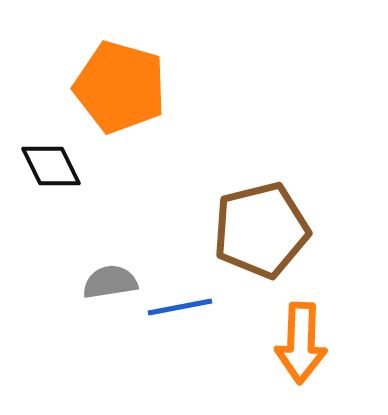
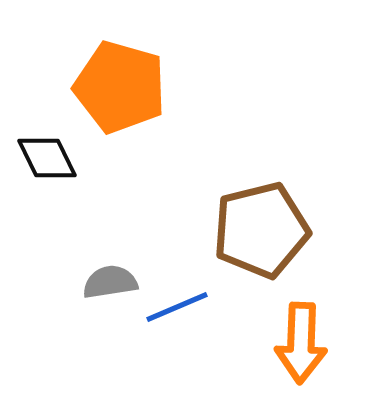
black diamond: moved 4 px left, 8 px up
blue line: moved 3 px left; rotated 12 degrees counterclockwise
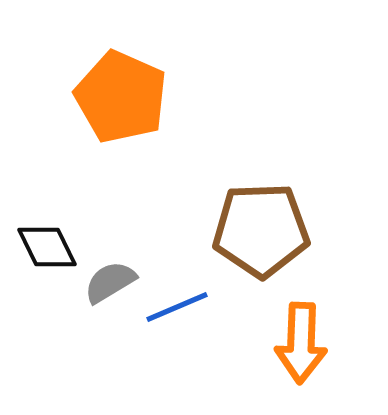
orange pentagon: moved 1 px right, 10 px down; rotated 8 degrees clockwise
black diamond: moved 89 px down
brown pentagon: rotated 12 degrees clockwise
gray semicircle: rotated 22 degrees counterclockwise
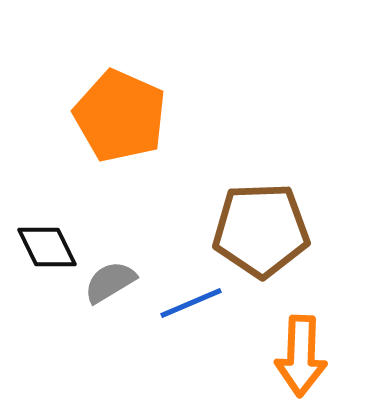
orange pentagon: moved 1 px left, 19 px down
blue line: moved 14 px right, 4 px up
orange arrow: moved 13 px down
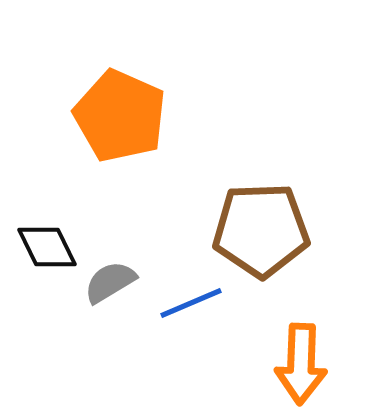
orange arrow: moved 8 px down
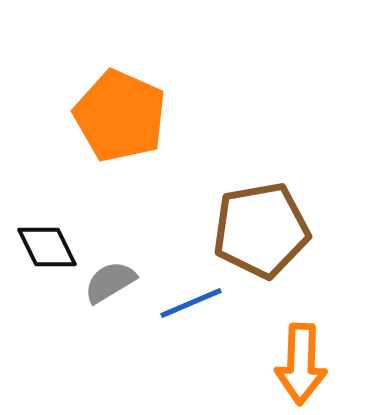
brown pentagon: rotated 8 degrees counterclockwise
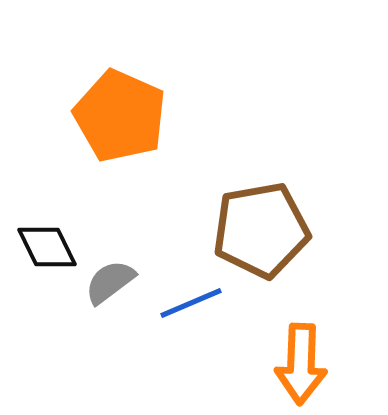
gray semicircle: rotated 6 degrees counterclockwise
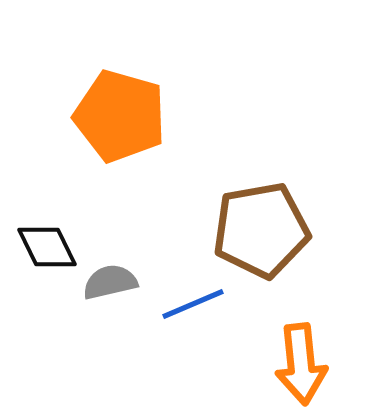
orange pentagon: rotated 8 degrees counterclockwise
gray semicircle: rotated 24 degrees clockwise
blue line: moved 2 px right, 1 px down
orange arrow: rotated 8 degrees counterclockwise
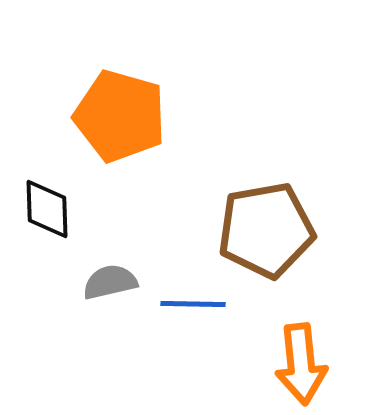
brown pentagon: moved 5 px right
black diamond: moved 38 px up; rotated 24 degrees clockwise
blue line: rotated 24 degrees clockwise
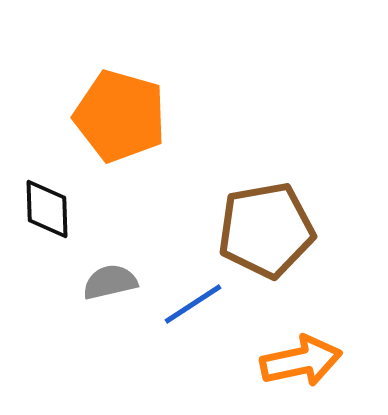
blue line: rotated 34 degrees counterclockwise
orange arrow: moved 3 px up; rotated 96 degrees counterclockwise
